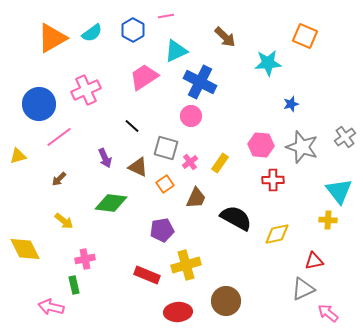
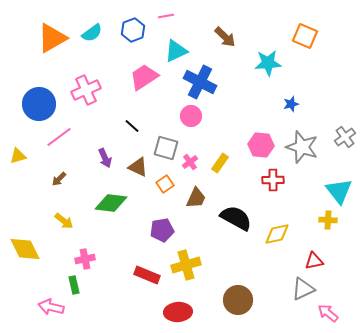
blue hexagon at (133, 30): rotated 10 degrees clockwise
brown circle at (226, 301): moved 12 px right, 1 px up
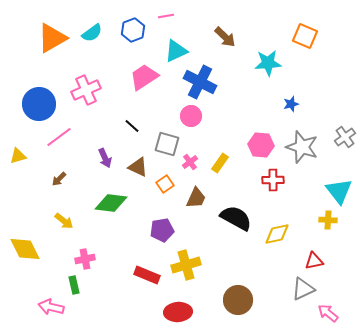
gray square at (166, 148): moved 1 px right, 4 px up
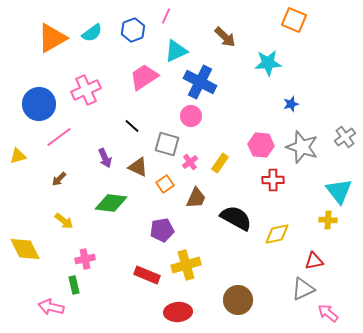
pink line at (166, 16): rotated 56 degrees counterclockwise
orange square at (305, 36): moved 11 px left, 16 px up
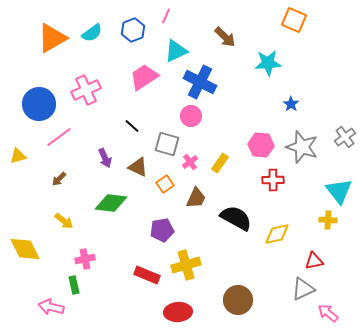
blue star at (291, 104): rotated 21 degrees counterclockwise
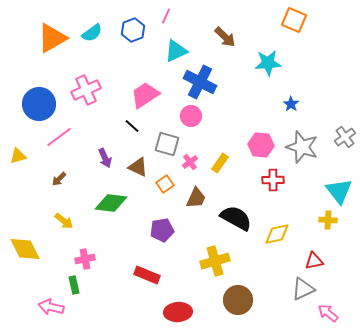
pink trapezoid at (144, 77): moved 1 px right, 18 px down
yellow cross at (186, 265): moved 29 px right, 4 px up
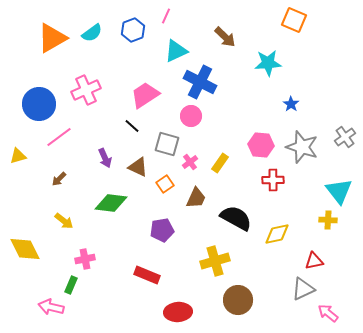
green rectangle at (74, 285): moved 3 px left; rotated 36 degrees clockwise
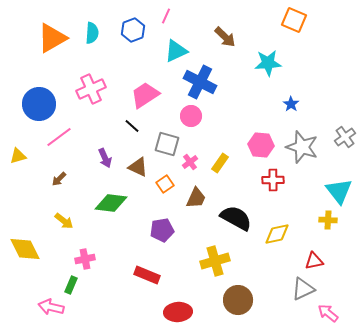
cyan semicircle at (92, 33): rotated 50 degrees counterclockwise
pink cross at (86, 90): moved 5 px right, 1 px up
